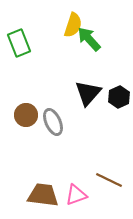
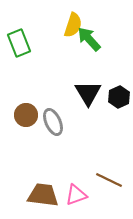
black triangle: rotated 12 degrees counterclockwise
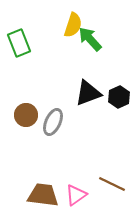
green arrow: moved 1 px right
black triangle: rotated 40 degrees clockwise
gray ellipse: rotated 48 degrees clockwise
brown line: moved 3 px right, 4 px down
pink triangle: rotated 15 degrees counterclockwise
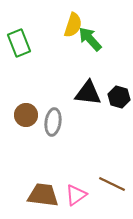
black triangle: rotated 28 degrees clockwise
black hexagon: rotated 20 degrees counterclockwise
gray ellipse: rotated 16 degrees counterclockwise
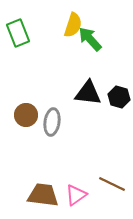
green rectangle: moved 1 px left, 10 px up
gray ellipse: moved 1 px left
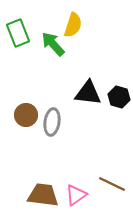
green arrow: moved 37 px left, 5 px down
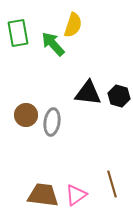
green rectangle: rotated 12 degrees clockwise
black hexagon: moved 1 px up
brown line: rotated 48 degrees clockwise
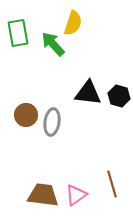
yellow semicircle: moved 2 px up
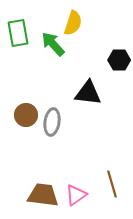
black hexagon: moved 36 px up; rotated 15 degrees counterclockwise
